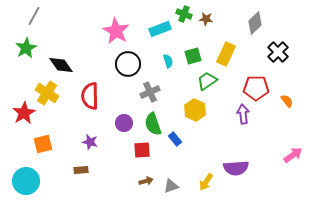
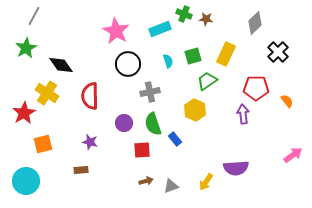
gray cross: rotated 12 degrees clockwise
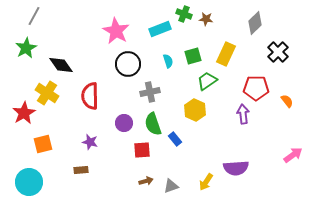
cyan circle: moved 3 px right, 1 px down
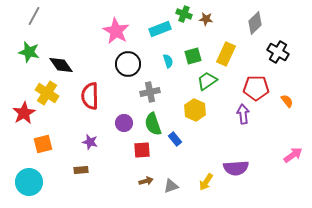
green star: moved 3 px right, 4 px down; rotated 30 degrees counterclockwise
black cross: rotated 15 degrees counterclockwise
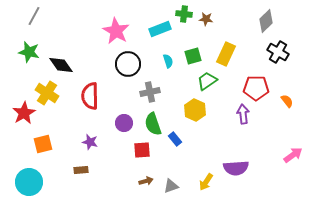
green cross: rotated 14 degrees counterclockwise
gray diamond: moved 11 px right, 2 px up
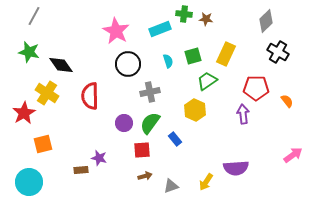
green semicircle: moved 3 px left, 1 px up; rotated 55 degrees clockwise
purple star: moved 9 px right, 16 px down
brown arrow: moved 1 px left, 5 px up
